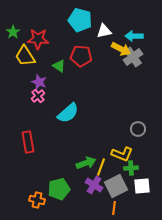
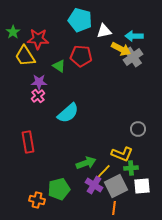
purple star: rotated 21 degrees counterclockwise
yellow line: moved 2 px right, 5 px down; rotated 24 degrees clockwise
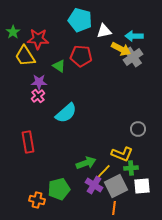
cyan semicircle: moved 2 px left
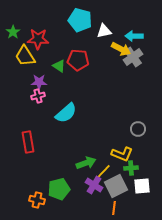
red pentagon: moved 3 px left, 4 px down
pink cross: rotated 24 degrees clockwise
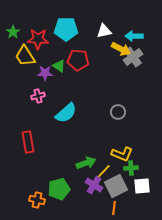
cyan pentagon: moved 14 px left, 9 px down; rotated 15 degrees counterclockwise
purple star: moved 6 px right, 9 px up
gray circle: moved 20 px left, 17 px up
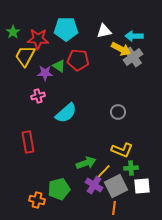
yellow trapezoid: rotated 60 degrees clockwise
yellow L-shape: moved 4 px up
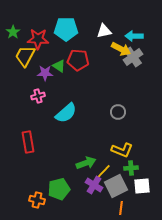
orange line: moved 7 px right
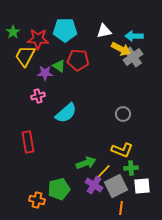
cyan pentagon: moved 1 px left, 1 px down
gray circle: moved 5 px right, 2 px down
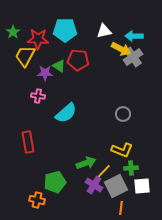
pink cross: rotated 24 degrees clockwise
green pentagon: moved 4 px left, 7 px up
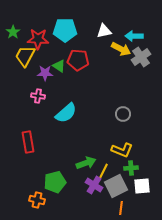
gray cross: moved 8 px right
yellow line: rotated 18 degrees counterclockwise
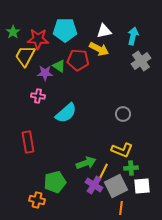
cyan arrow: moved 1 px left; rotated 102 degrees clockwise
yellow arrow: moved 22 px left
gray cross: moved 4 px down
